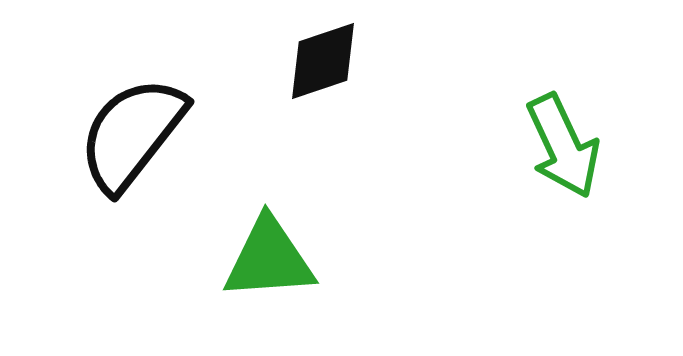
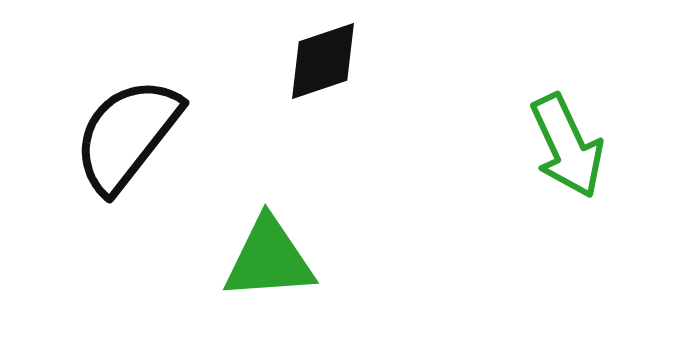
black semicircle: moved 5 px left, 1 px down
green arrow: moved 4 px right
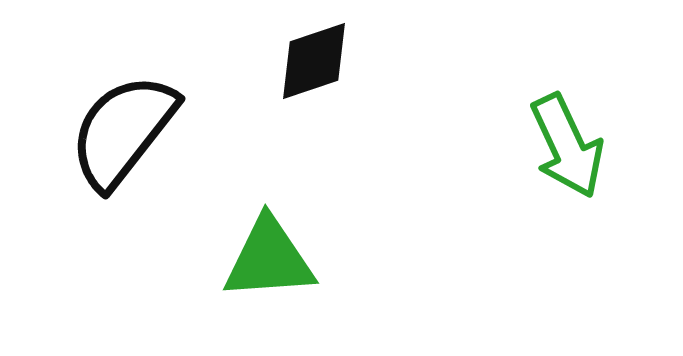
black diamond: moved 9 px left
black semicircle: moved 4 px left, 4 px up
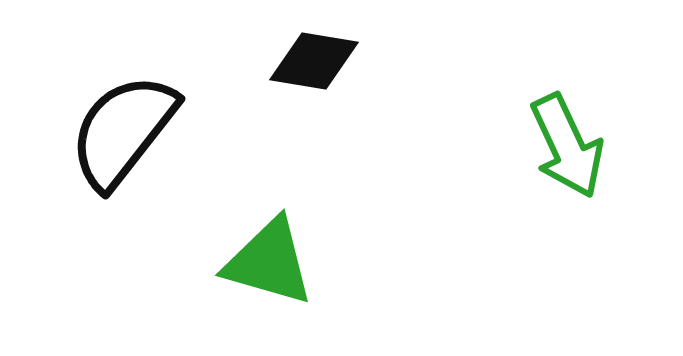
black diamond: rotated 28 degrees clockwise
green triangle: moved 3 px down; rotated 20 degrees clockwise
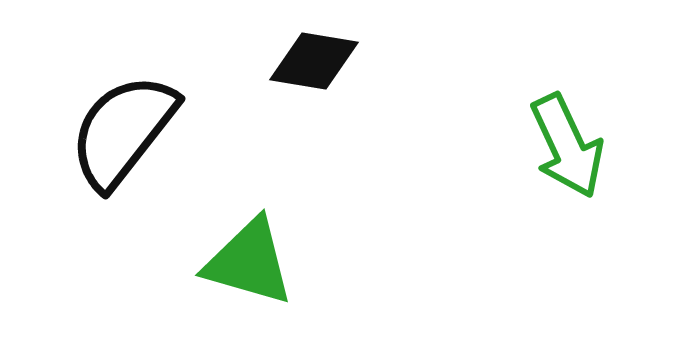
green triangle: moved 20 px left
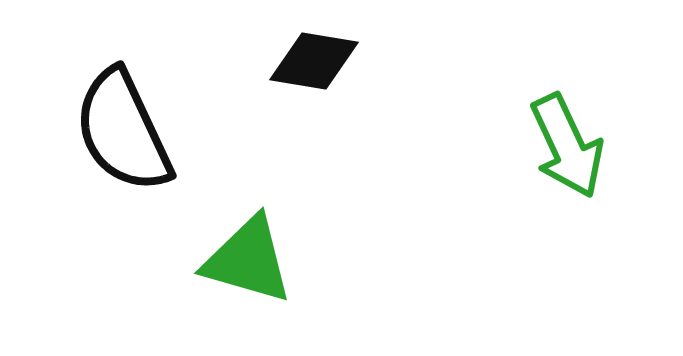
black semicircle: rotated 63 degrees counterclockwise
green triangle: moved 1 px left, 2 px up
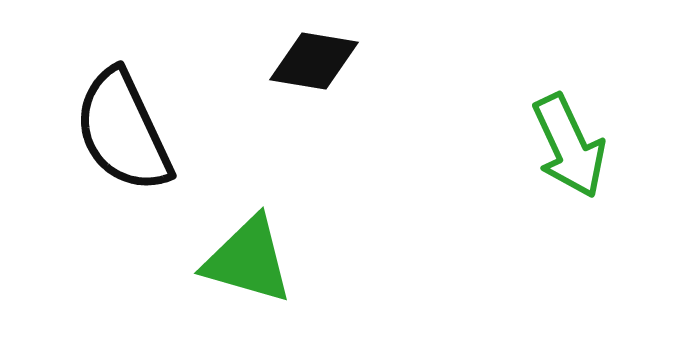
green arrow: moved 2 px right
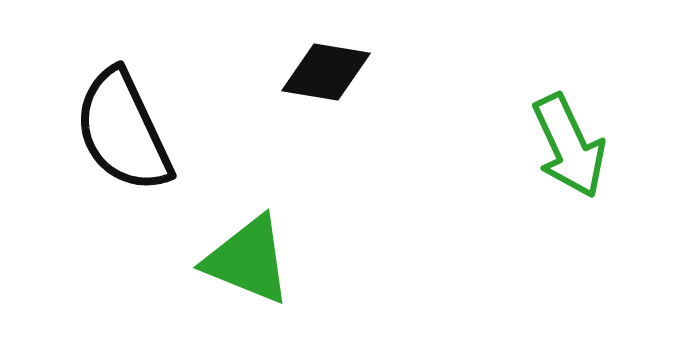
black diamond: moved 12 px right, 11 px down
green triangle: rotated 6 degrees clockwise
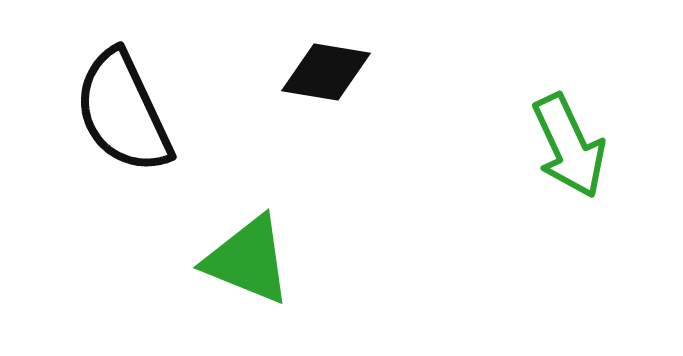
black semicircle: moved 19 px up
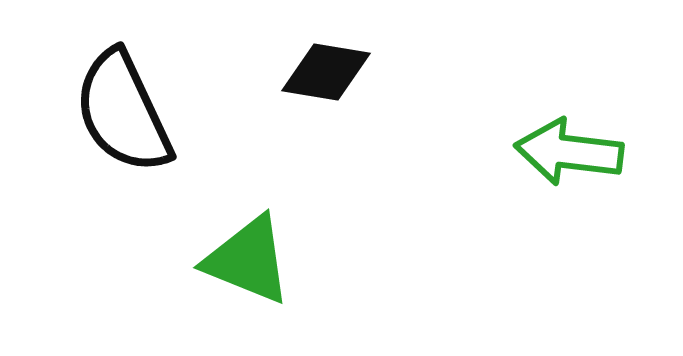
green arrow: moved 6 px down; rotated 122 degrees clockwise
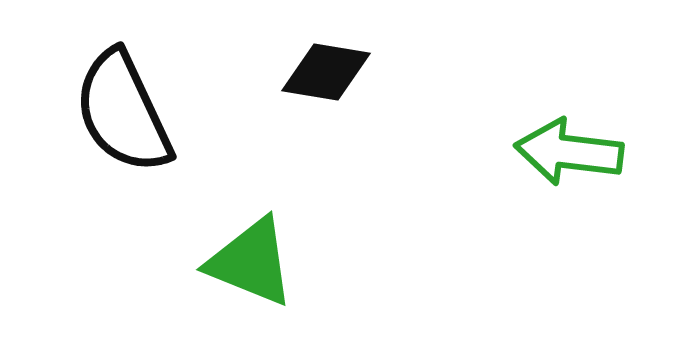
green triangle: moved 3 px right, 2 px down
